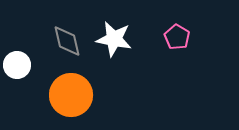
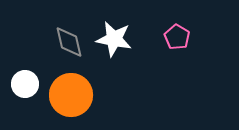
gray diamond: moved 2 px right, 1 px down
white circle: moved 8 px right, 19 px down
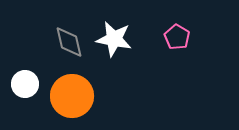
orange circle: moved 1 px right, 1 px down
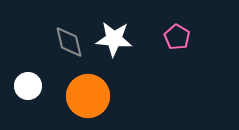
white star: rotated 6 degrees counterclockwise
white circle: moved 3 px right, 2 px down
orange circle: moved 16 px right
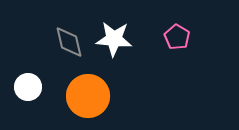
white circle: moved 1 px down
